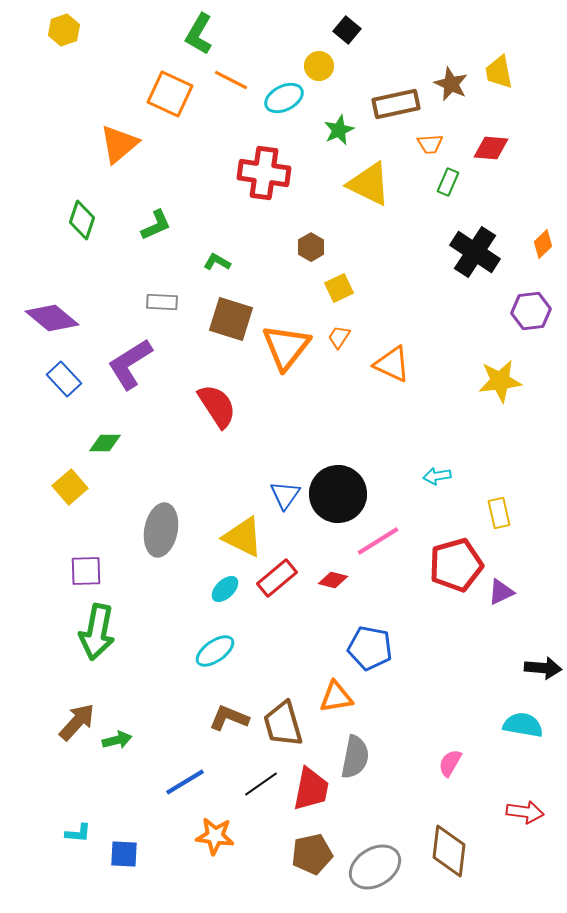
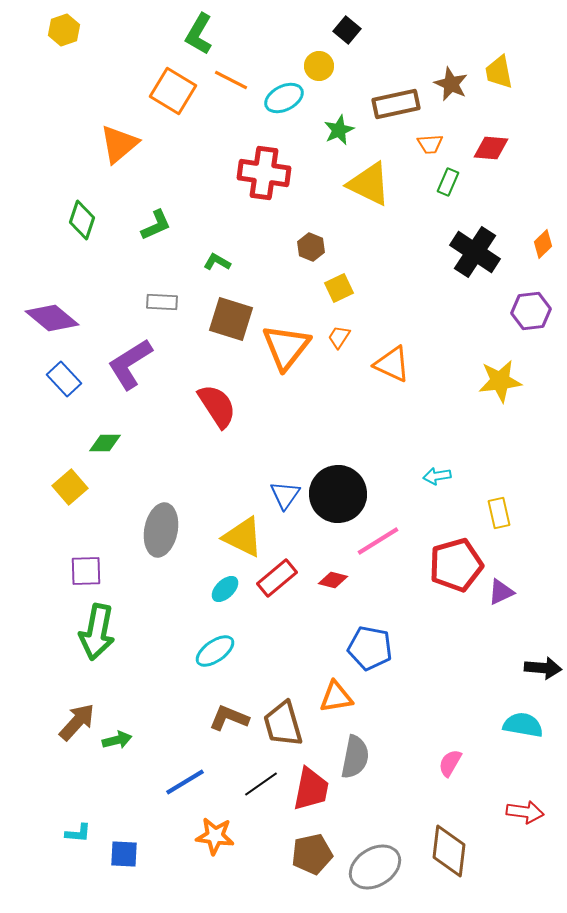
orange square at (170, 94): moved 3 px right, 3 px up; rotated 6 degrees clockwise
brown hexagon at (311, 247): rotated 8 degrees counterclockwise
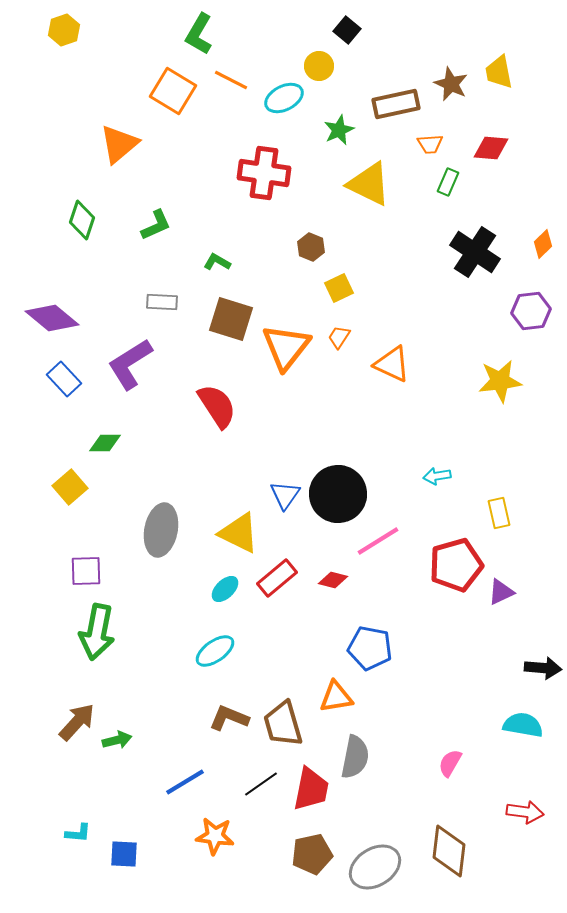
yellow triangle at (243, 537): moved 4 px left, 4 px up
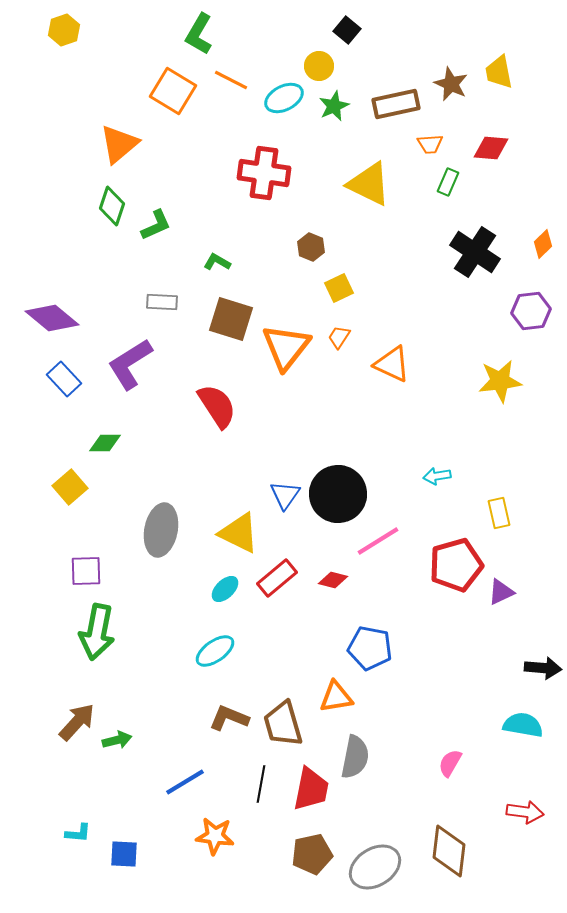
green star at (339, 130): moved 5 px left, 24 px up
green diamond at (82, 220): moved 30 px right, 14 px up
black line at (261, 784): rotated 45 degrees counterclockwise
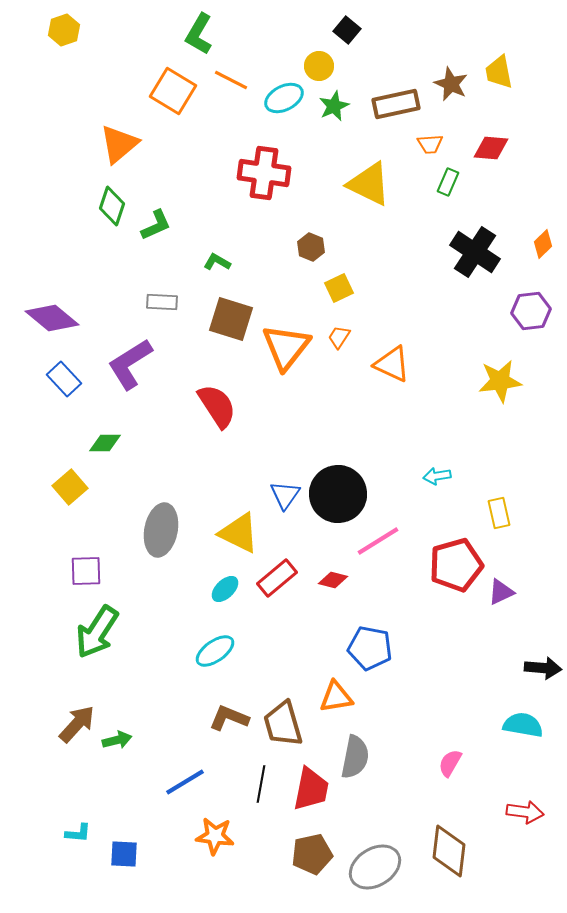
green arrow at (97, 632): rotated 22 degrees clockwise
brown arrow at (77, 722): moved 2 px down
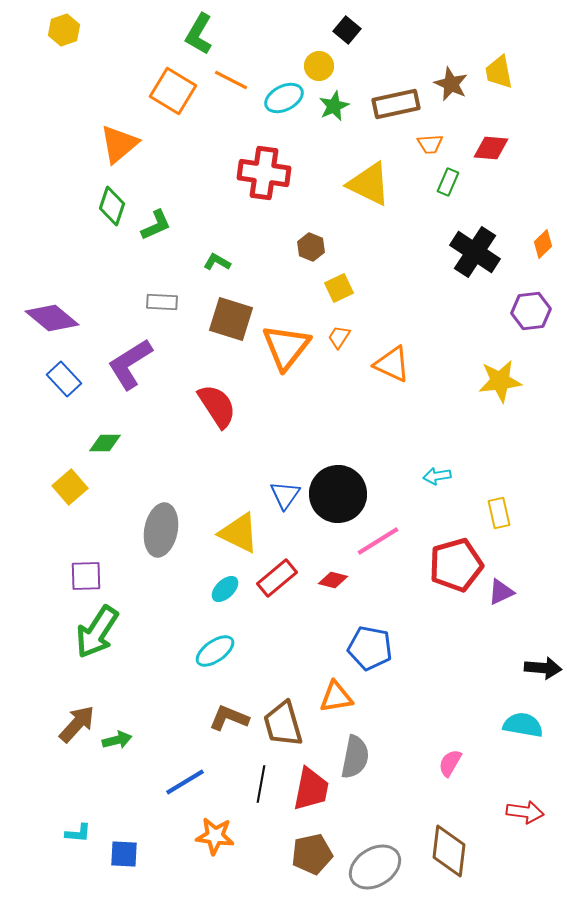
purple square at (86, 571): moved 5 px down
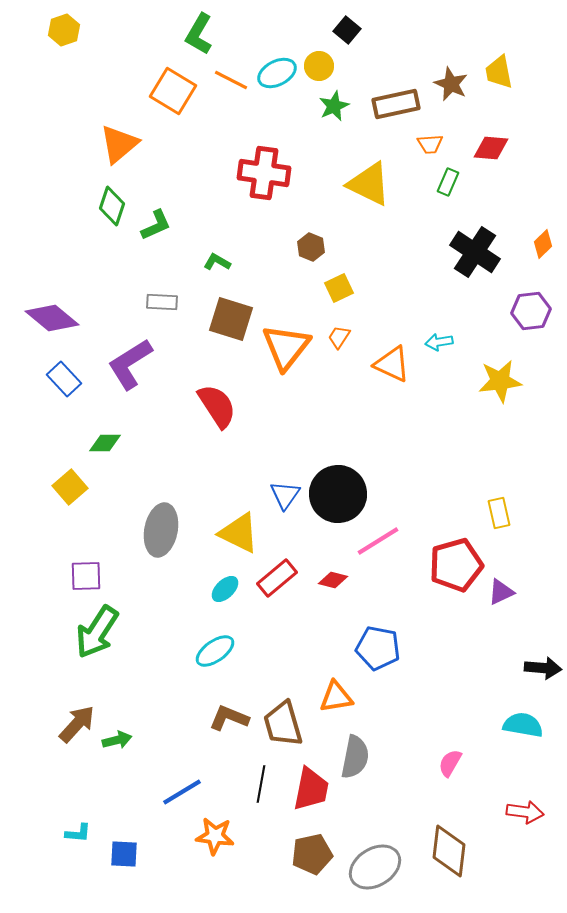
cyan ellipse at (284, 98): moved 7 px left, 25 px up
cyan arrow at (437, 476): moved 2 px right, 134 px up
blue pentagon at (370, 648): moved 8 px right
blue line at (185, 782): moved 3 px left, 10 px down
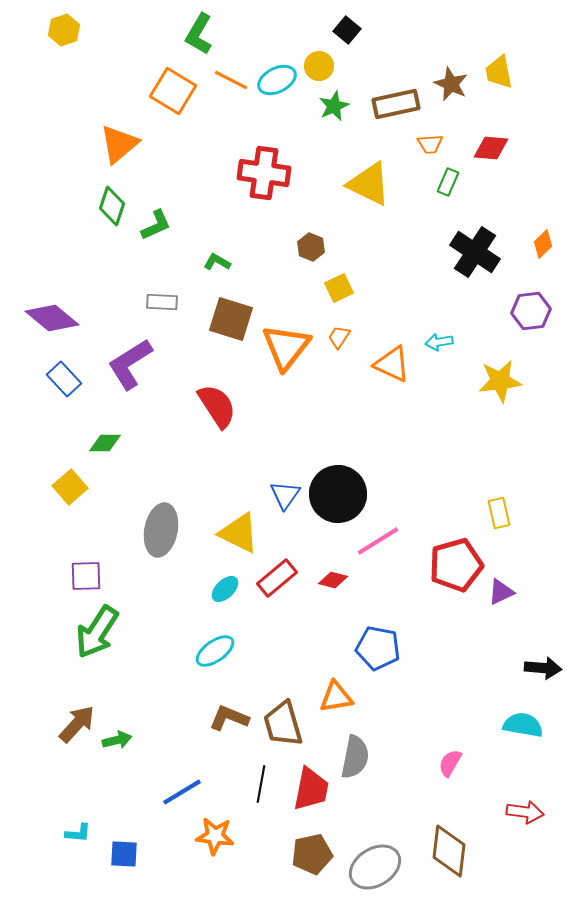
cyan ellipse at (277, 73): moved 7 px down
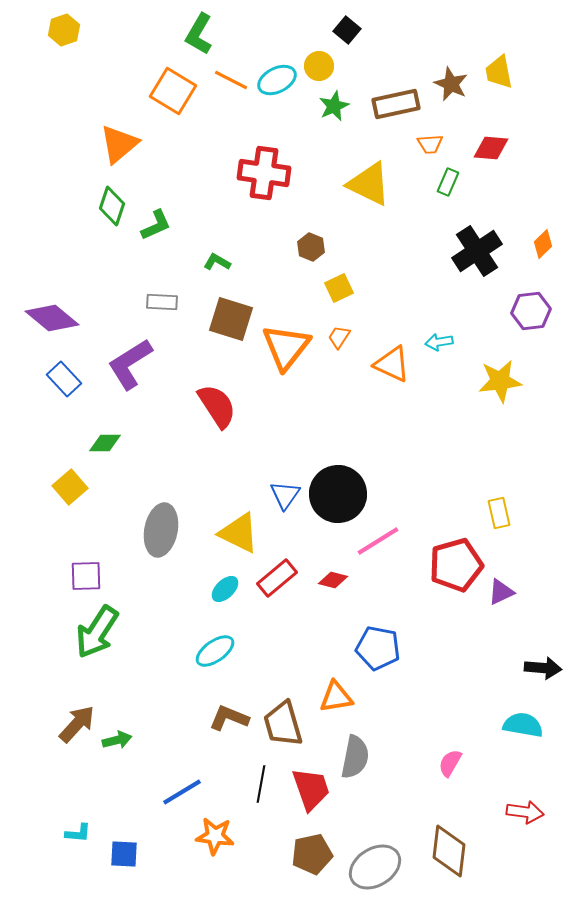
black cross at (475, 252): moved 2 px right, 1 px up; rotated 24 degrees clockwise
red trapezoid at (311, 789): rotated 30 degrees counterclockwise
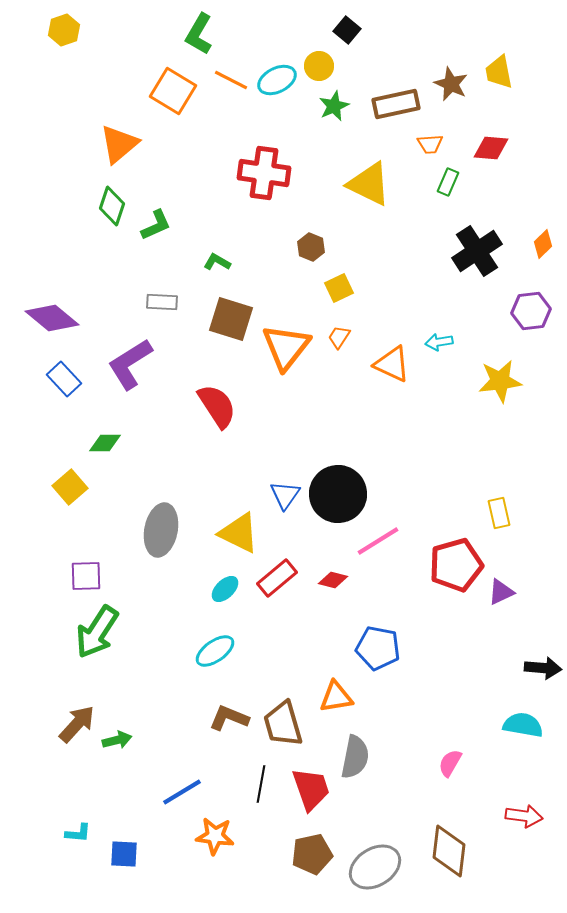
red arrow at (525, 812): moved 1 px left, 4 px down
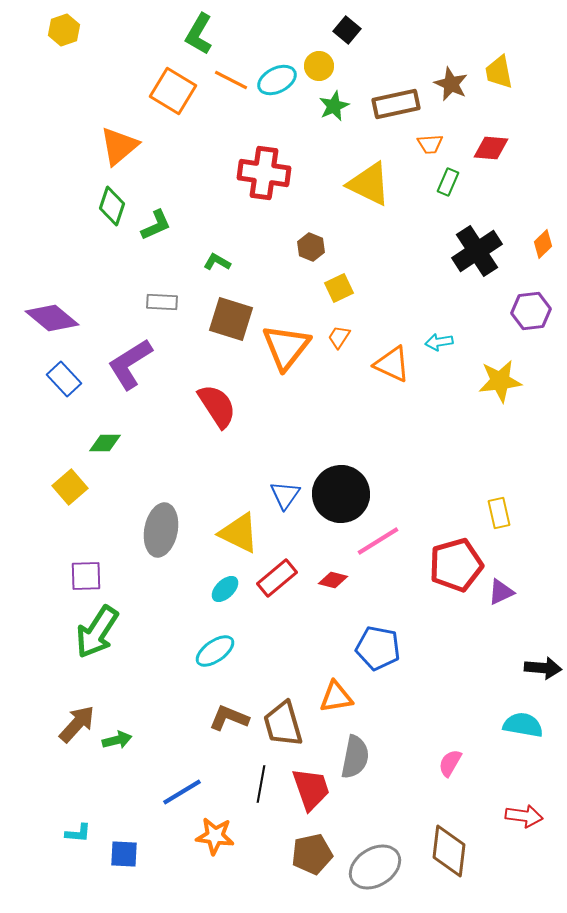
orange triangle at (119, 144): moved 2 px down
black circle at (338, 494): moved 3 px right
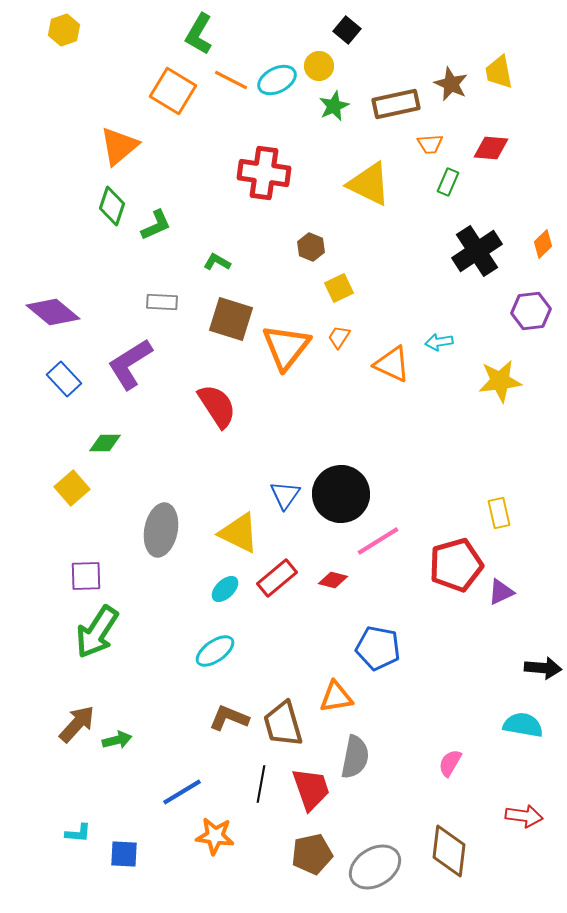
purple diamond at (52, 318): moved 1 px right, 6 px up
yellow square at (70, 487): moved 2 px right, 1 px down
